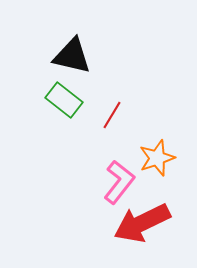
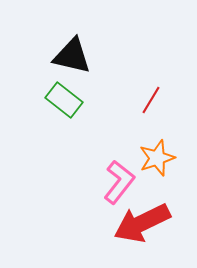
red line: moved 39 px right, 15 px up
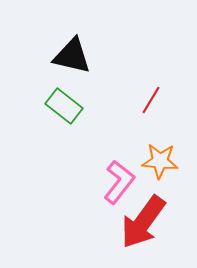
green rectangle: moved 6 px down
orange star: moved 3 px right, 3 px down; rotated 24 degrees clockwise
red arrow: moved 1 px right, 1 px up; rotated 28 degrees counterclockwise
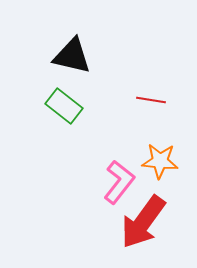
red line: rotated 68 degrees clockwise
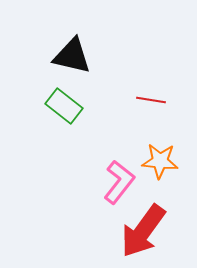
red arrow: moved 9 px down
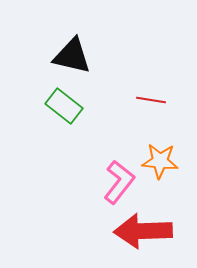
red arrow: rotated 52 degrees clockwise
